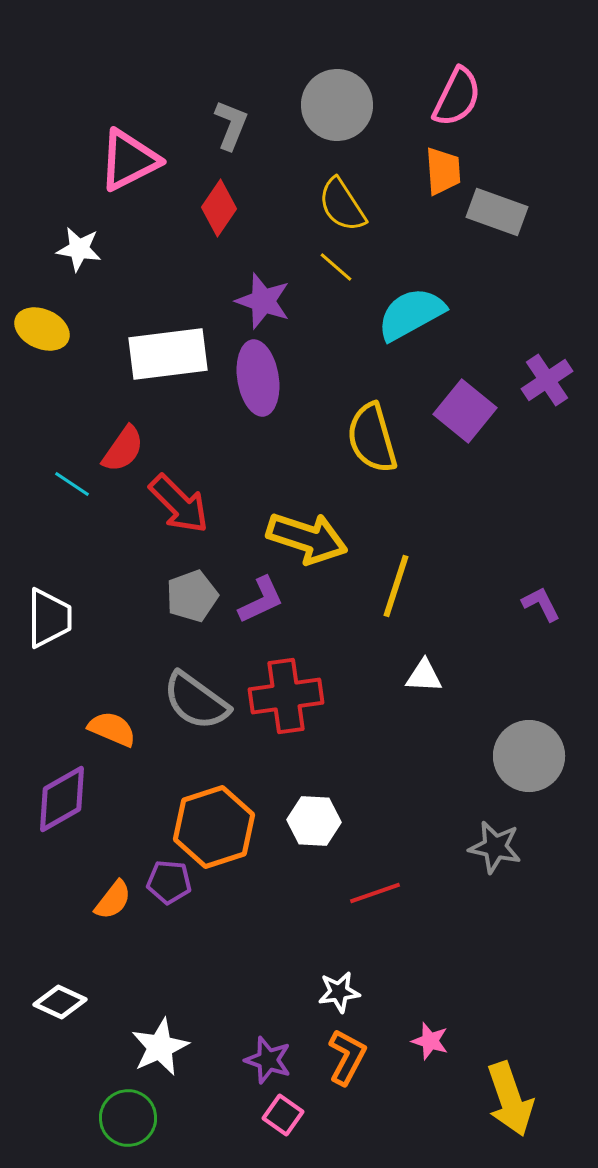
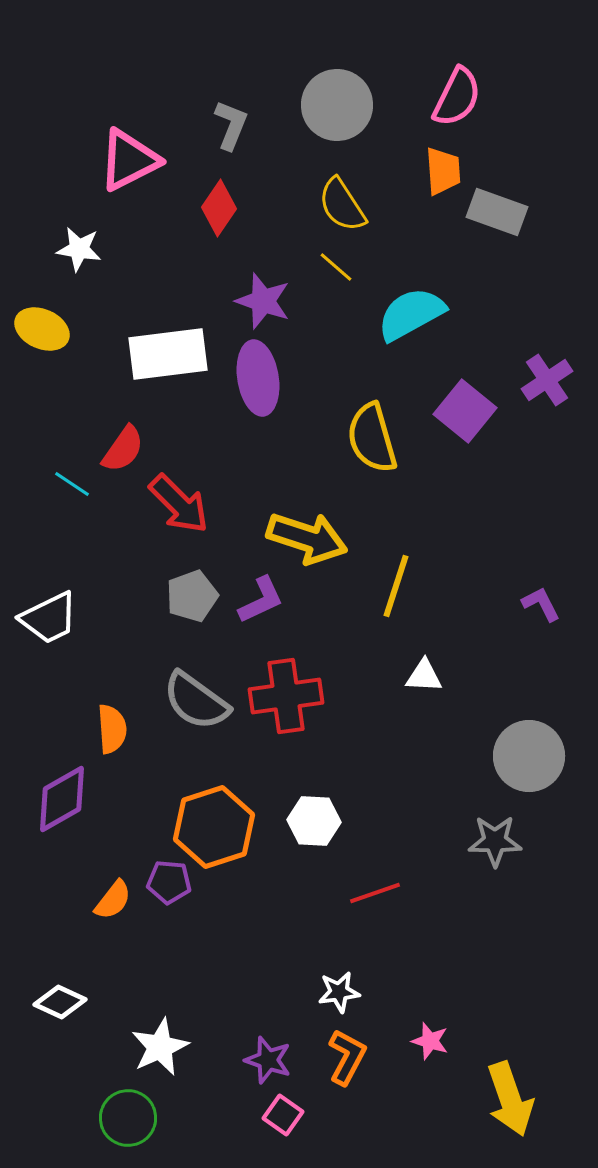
white trapezoid at (49, 618): rotated 64 degrees clockwise
orange semicircle at (112, 729): rotated 63 degrees clockwise
gray star at (495, 847): moved 6 px up; rotated 12 degrees counterclockwise
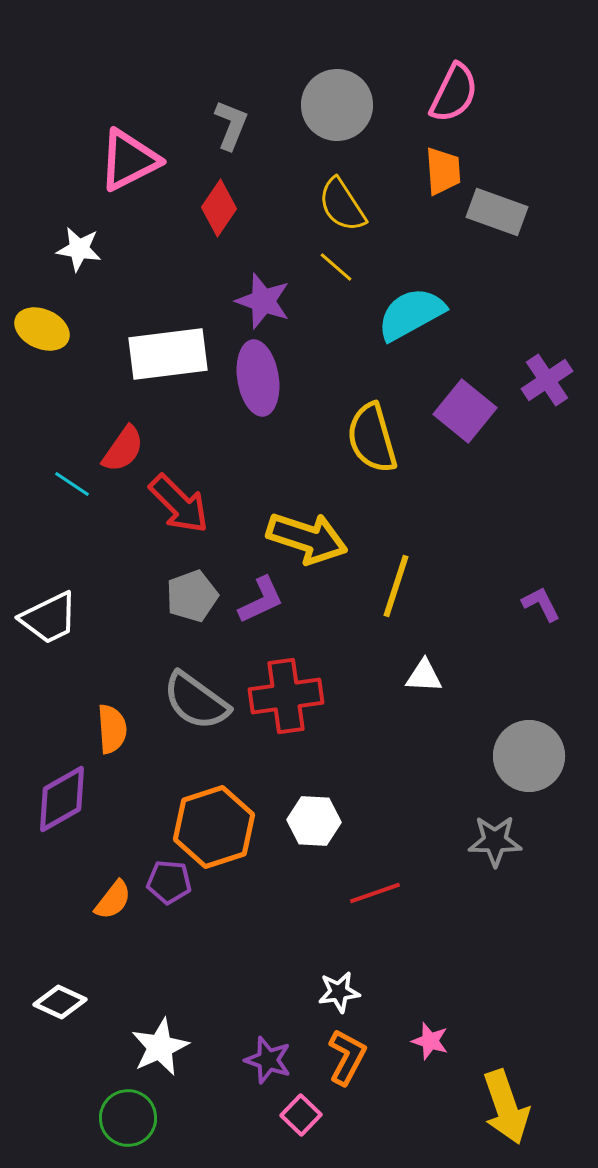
pink semicircle at (457, 97): moved 3 px left, 4 px up
yellow arrow at (510, 1099): moved 4 px left, 8 px down
pink square at (283, 1115): moved 18 px right; rotated 9 degrees clockwise
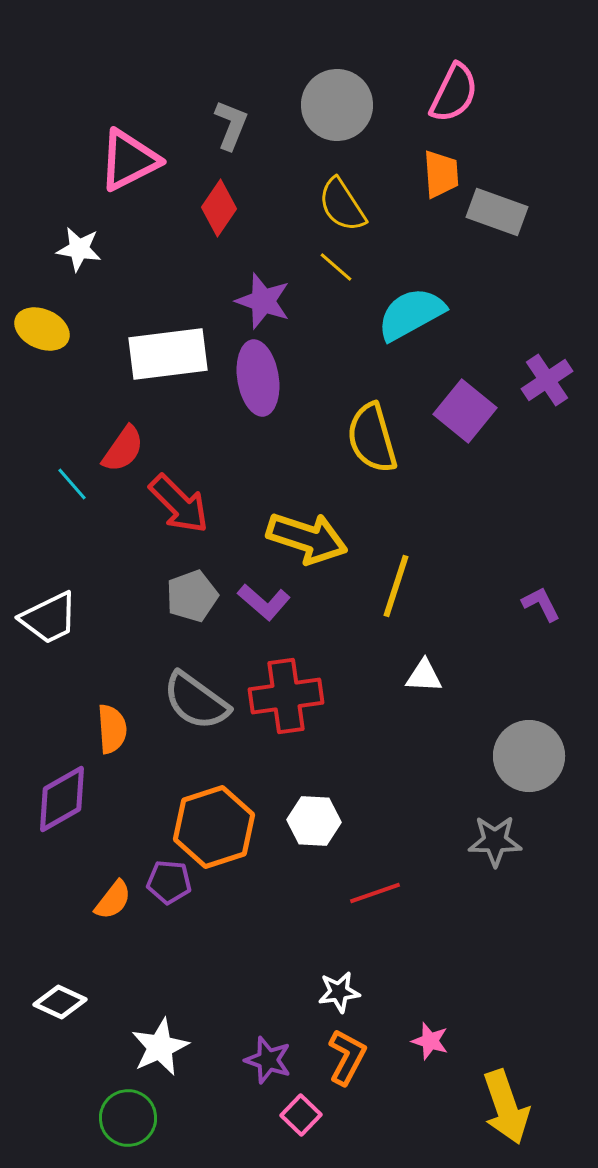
orange trapezoid at (443, 171): moved 2 px left, 3 px down
cyan line at (72, 484): rotated 15 degrees clockwise
purple L-shape at (261, 600): moved 3 px right, 2 px down; rotated 66 degrees clockwise
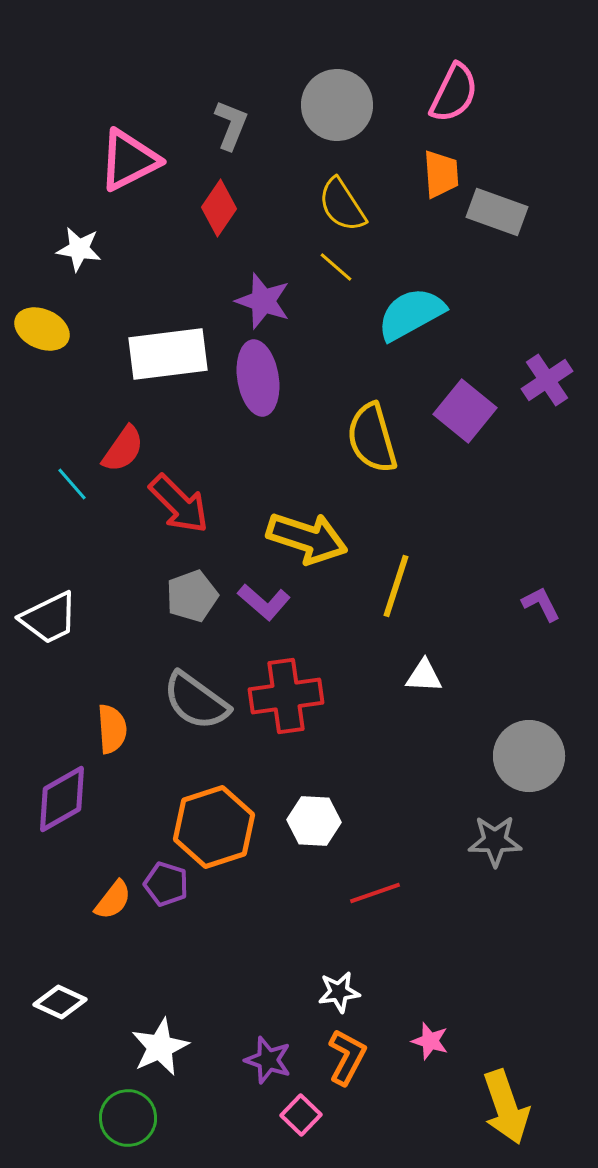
purple pentagon at (169, 882): moved 3 px left, 2 px down; rotated 12 degrees clockwise
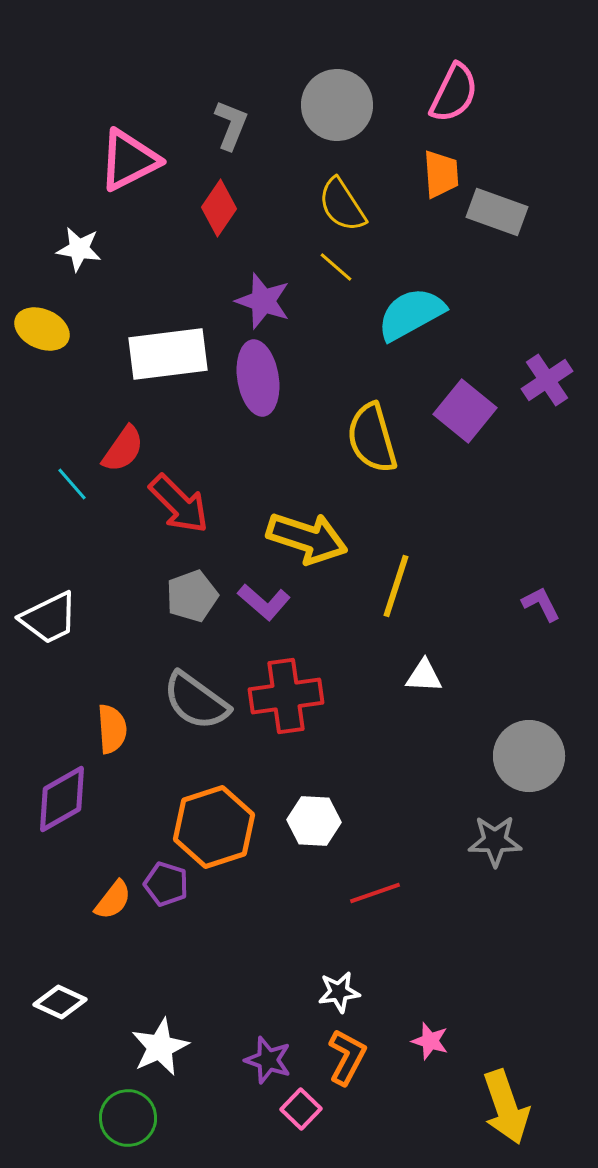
pink square at (301, 1115): moved 6 px up
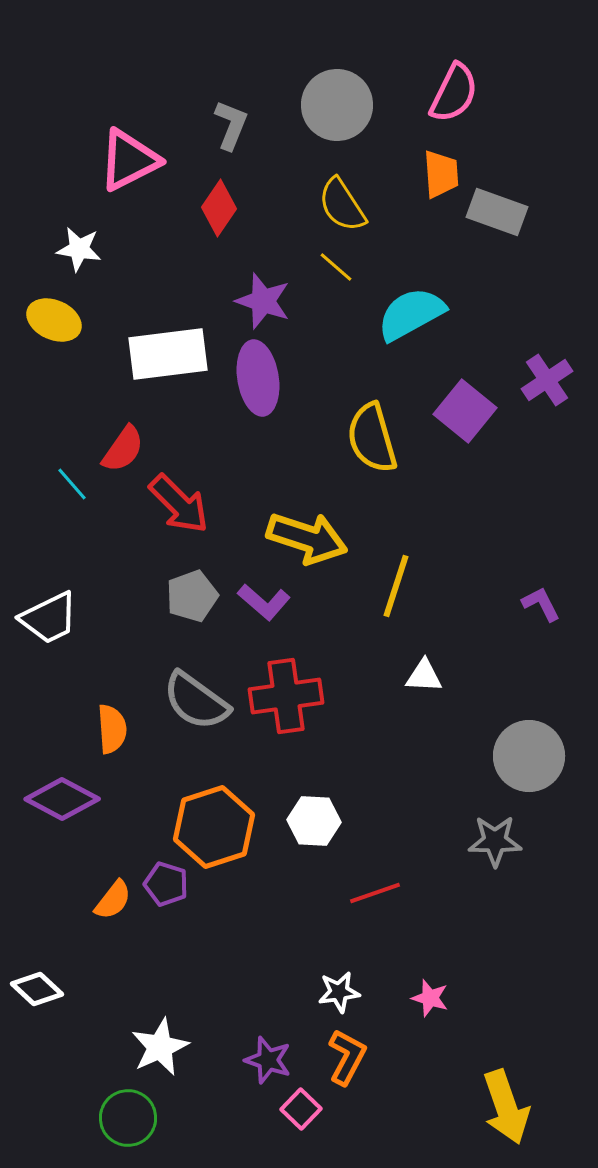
yellow ellipse at (42, 329): moved 12 px right, 9 px up
purple diamond at (62, 799): rotated 58 degrees clockwise
white diamond at (60, 1002): moved 23 px left, 13 px up; rotated 18 degrees clockwise
pink star at (430, 1041): moved 43 px up
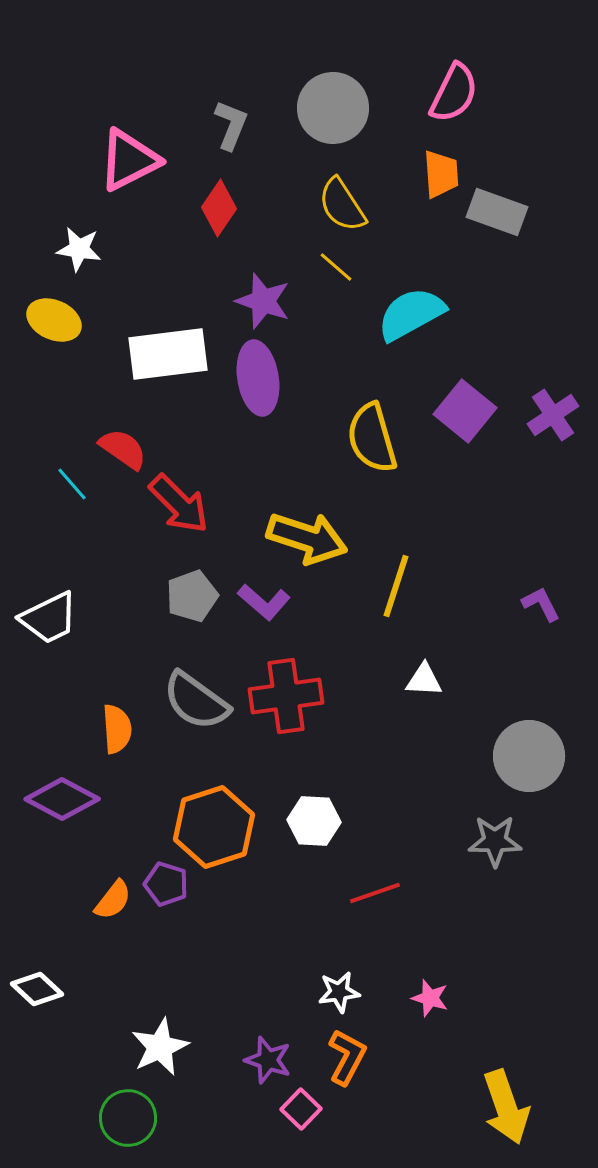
gray circle at (337, 105): moved 4 px left, 3 px down
purple cross at (547, 380): moved 6 px right, 35 px down
red semicircle at (123, 449): rotated 90 degrees counterclockwise
white triangle at (424, 676): moved 4 px down
orange semicircle at (112, 729): moved 5 px right
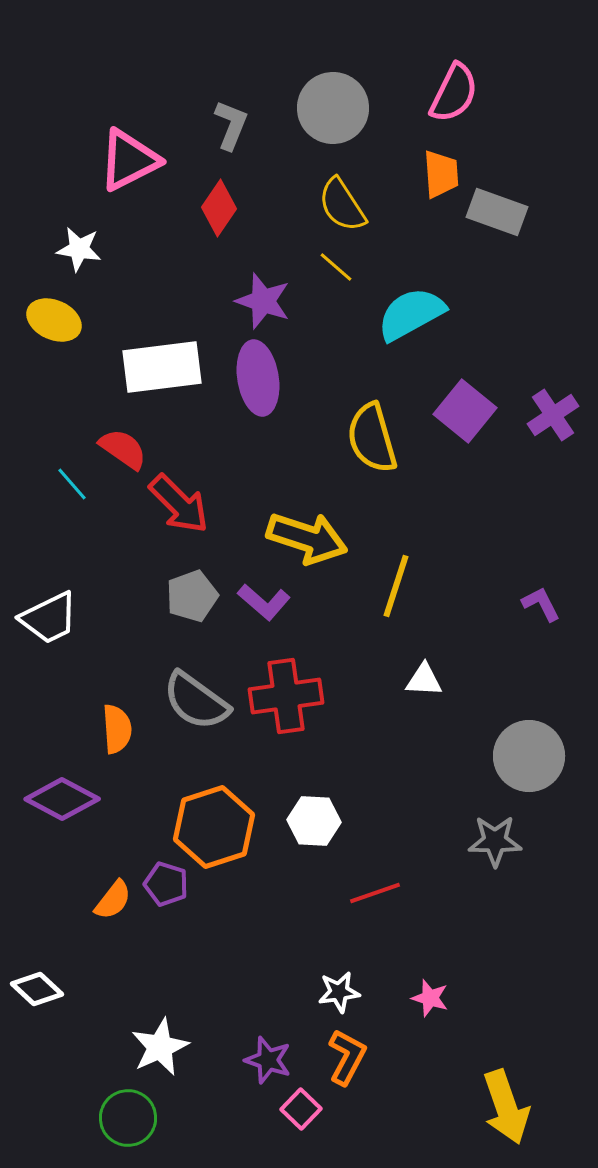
white rectangle at (168, 354): moved 6 px left, 13 px down
